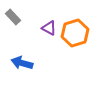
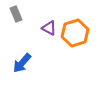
gray rectangle: moved 3 px right, 3 px up; rotated 21 degrees clockwise
blue arrow: rotated 65 degrees counterclockwise
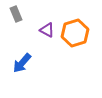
purple triangle: moved 2 px left, 2 px down
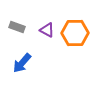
gray rectangle: moved 1 px right, 13 px down; rotated 49 degrees counterclockwise
orange hexagon: rotated 16 degrees clockwise
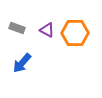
gray rectangle: moved 1 px down
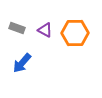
purple triangle: moved 2 px left
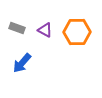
orange hexagon: moved 2 px right, 1 px up
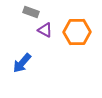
gray rectangle: moved 14 px right, 16 px up
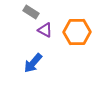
gray rectangle: rotated 14 degrees clockwise
blue arrow: moved 11 px right
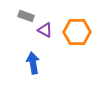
gray rectangle: moved 5 px left, 4 px down; rotated 14 degrees counterclockwise
blue arrow: rotated 130 degrees clockwise
